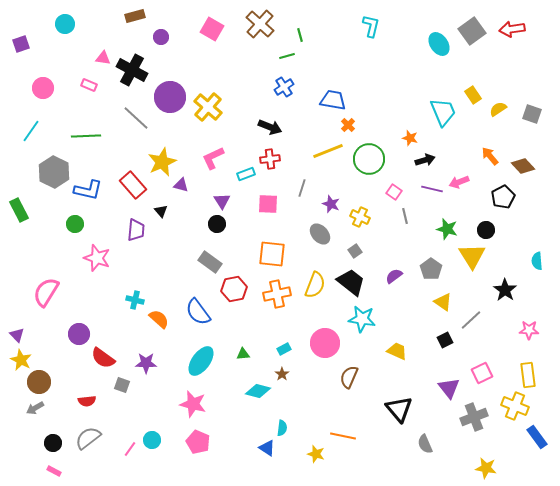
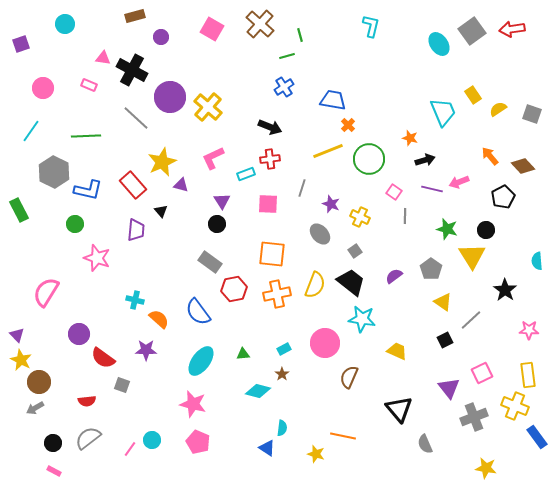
gray line at (405, 216): rotated 14 degrees clockwise
purple star at (146, 363): moved 13 px up
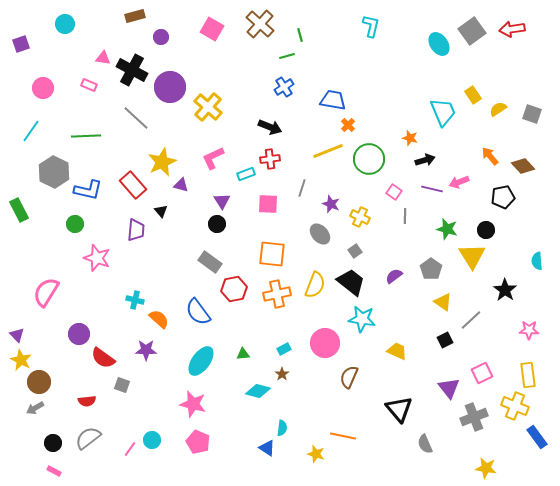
purple circle at (170, 97): moved 10 px up
black pentagon at (503, 197): rotated 15 degrees clockwise
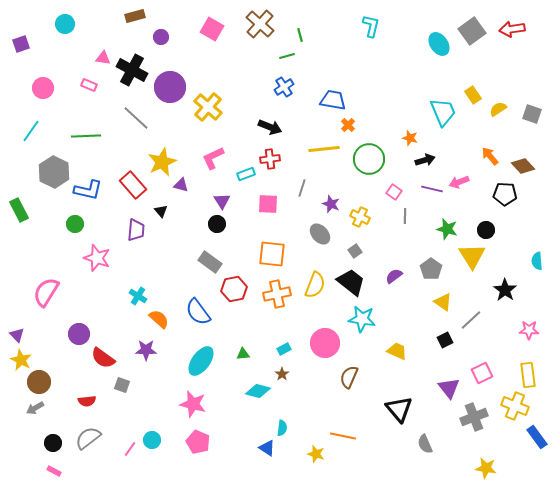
yellow line at (328, 151): moved 4 px left, 2 px up; rotated 16 degrees clockwise
black pentagon at (503, 197): moved 2 px right, 3 px up; rotated 15 degrees clockwise
cyan cross at (135, 300): moved 3 px right, 4 px up; rotated 18 degrees clockwise
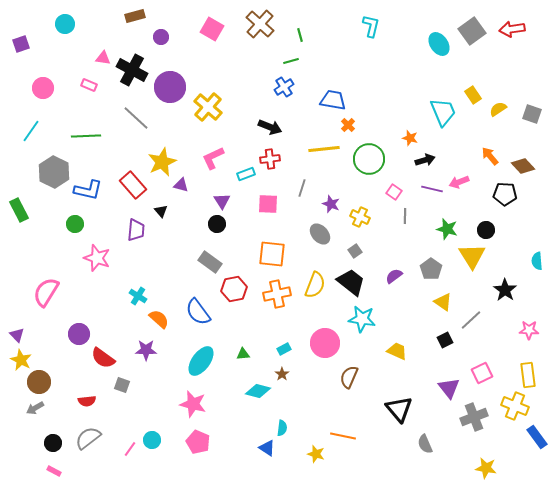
green line at (287, 56): moved 4 px right, 5 px down
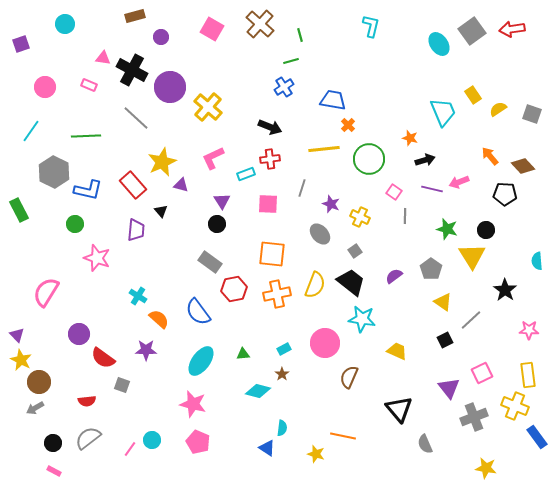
pink circle at (43, 88): moved 2 px right, 1 px up
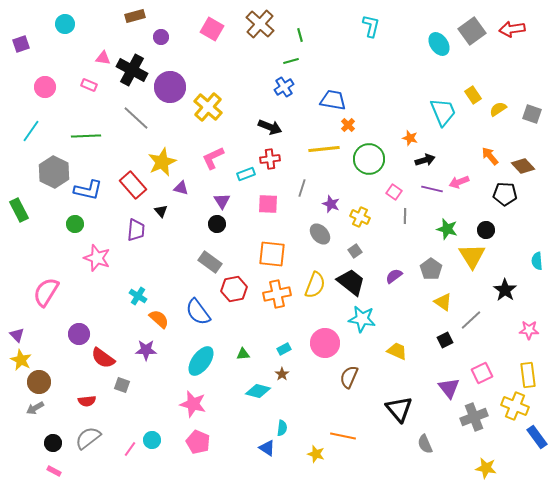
purple triangle at (181, 185): moved 3 px down
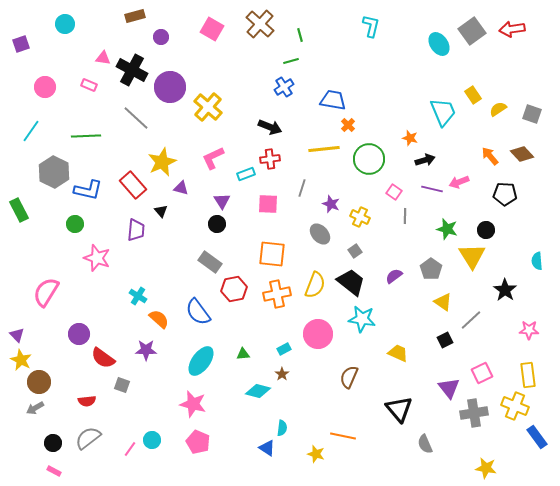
brown diamond at (523, 166): moved 1 px left, 12 px up
pink circle at (325, 343): moved 7 px left, 9 px up
yellow trapezoid at (397, 351): moved 1 px right, 2 px down
gray cross at (474, 417): moved 4 px up; rotated 12 degrees clockwise
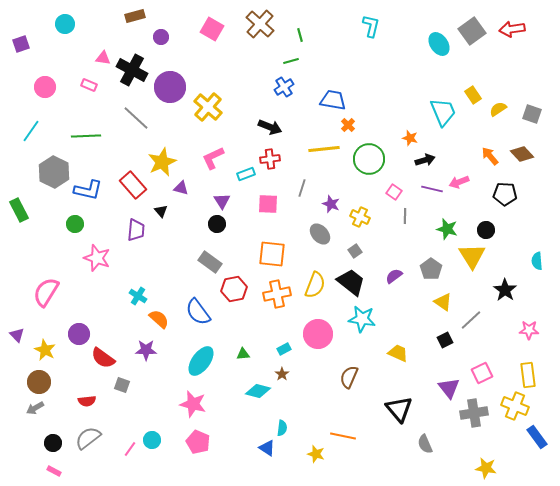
yellow star at (21, 360): moved 24 px right, 10 px up
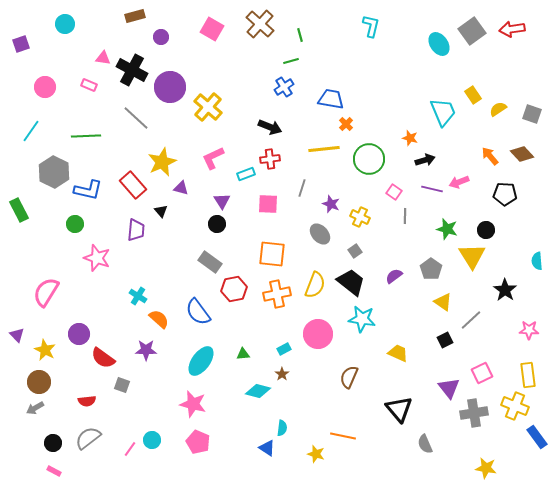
blue trapezoid at (333, 100): moved 2 px left, 1 px up
orange cross at (348, 125): moved 2 px left, 1 px up
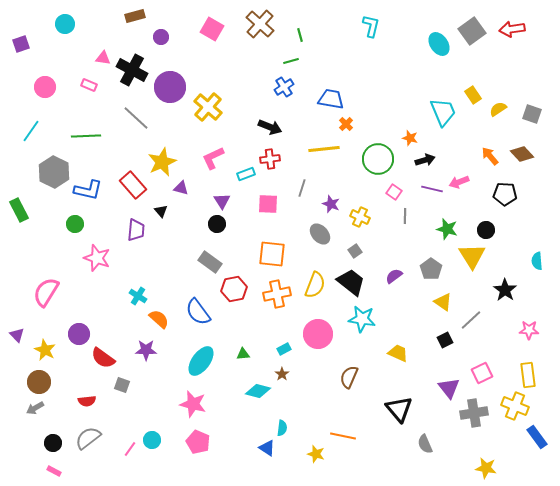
green circle at (369, 159): moved 9 px right
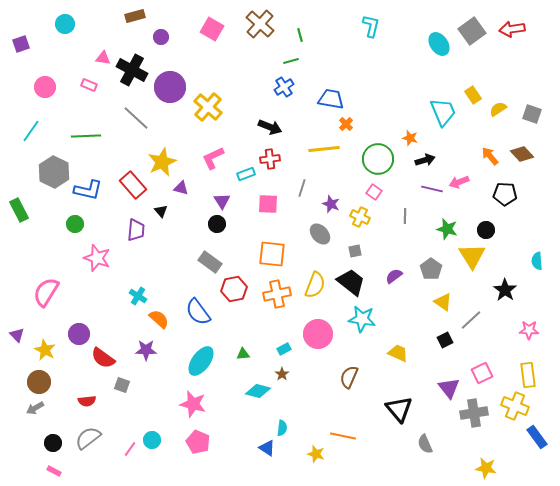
pink square at (394, 192): moved 20 px left
gray square at (355, 251): rotated 24 degrees clockwise
